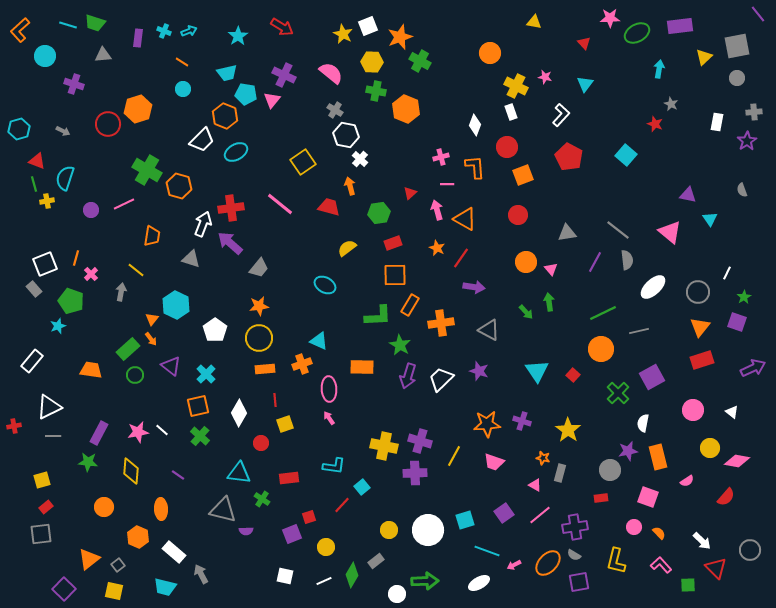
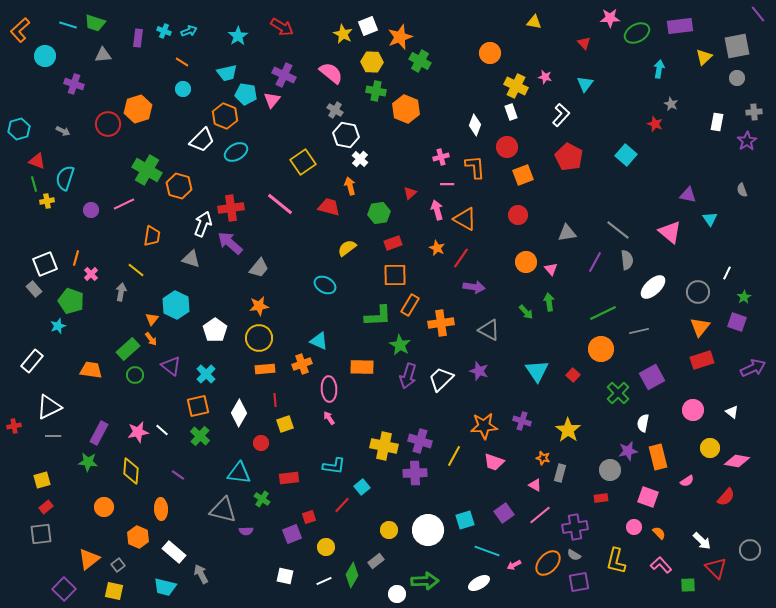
orange star at (487, 424): moved 3 px left, 2 px down
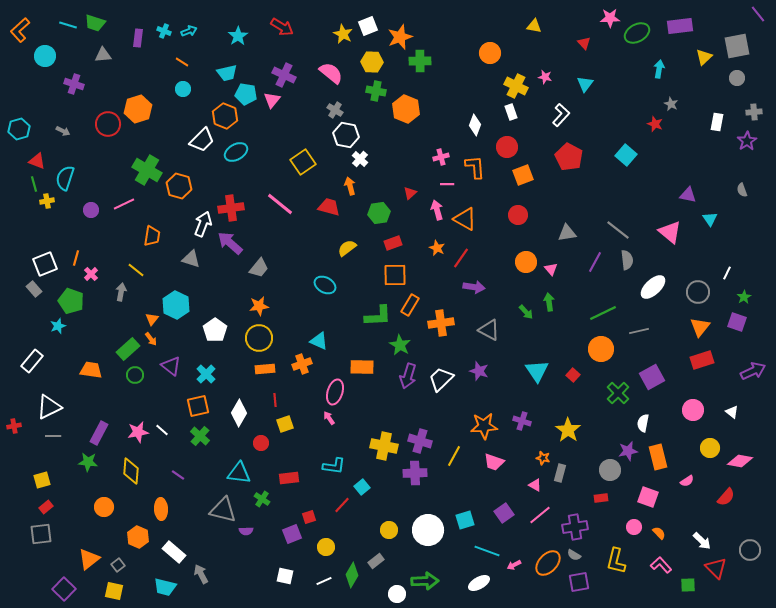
yellow triangle at (534, 22): moved 4 px down
green cross at (420, 61): rotated 30 degrees counterclockwise
purple arrow at (753, 368): moved 3 px down
pink ellipse at (329, 389): moved 6 px right, 3 px down; rotated 20 degrees clockwise
pink diamond at (737, 461): moved 3 px right
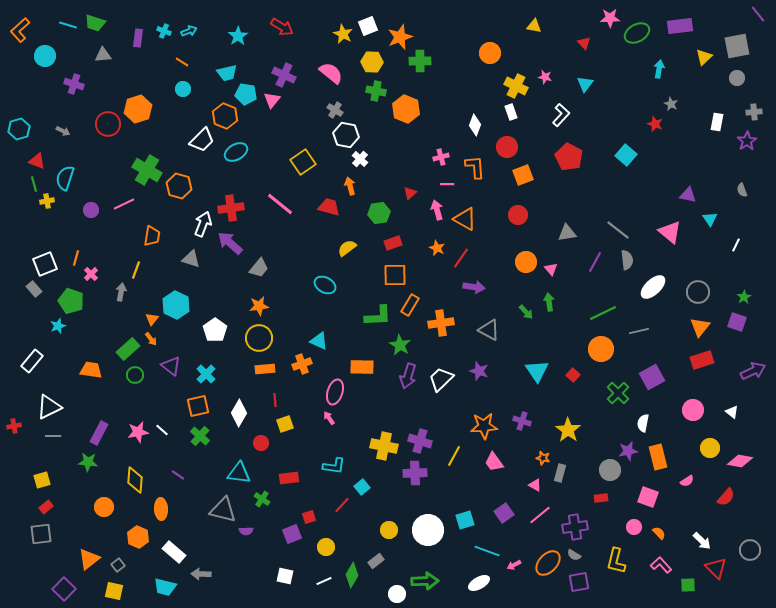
yellow line at (136, 270): rotated 72 degrees clockwise
white line at (727, 273): moved 9 px right, 28 px up
pink trapezoid at (494, 462): rotated 35 degrees clockwise
yellow diamond at (131, 471): moved 4 px right, 9 px down
gray arrow at (201, 574): rotated 60 degrees counterclockwise
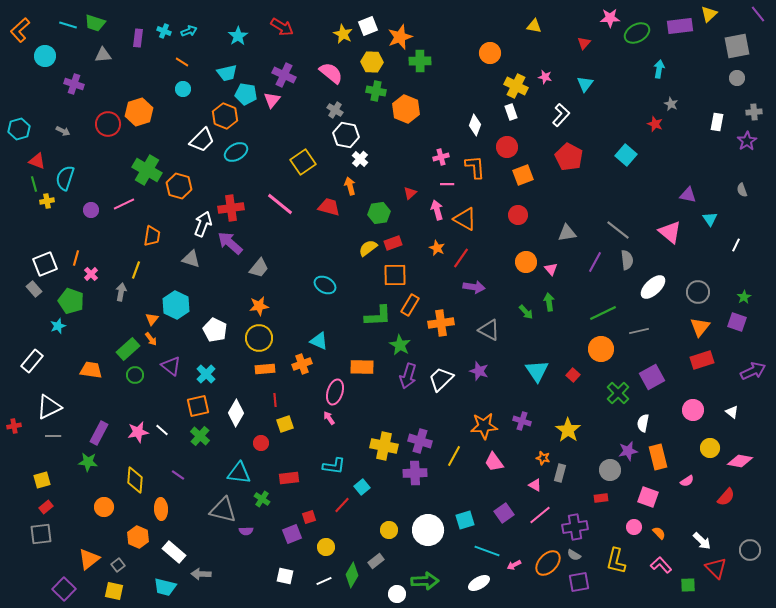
red triangle at (584, 43): rotated 24 degrees clockwise
yellow triangle at (704, 57): moved 5 px right, 43 px up
orange hexagon at (138, 109): moved 1 px right, 3 px down
yellow semicircle at (347, 248): moved 21 px right
white pentagon at (215, 330): rotated 10 degrees counterclockwise
white diamond at (239, 413): moved 3 px left
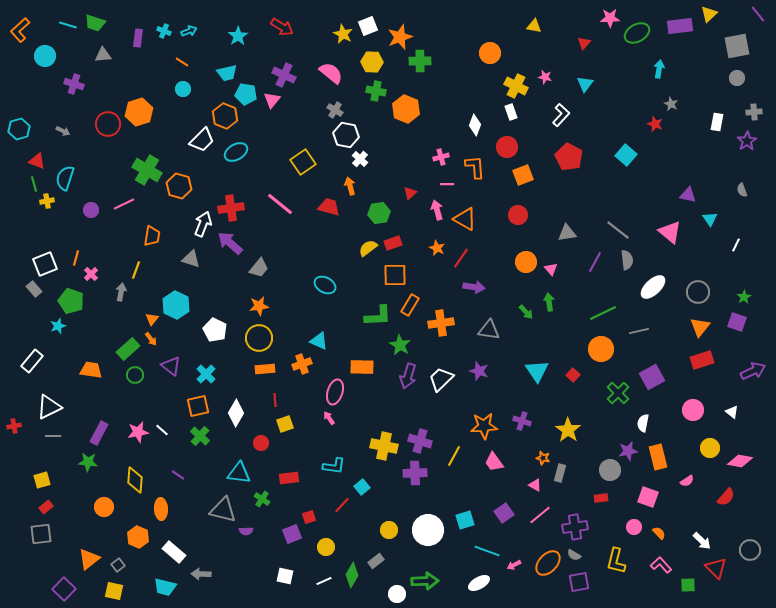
gray triangle at (489, 330): rotated 20 degrees counterclockwise
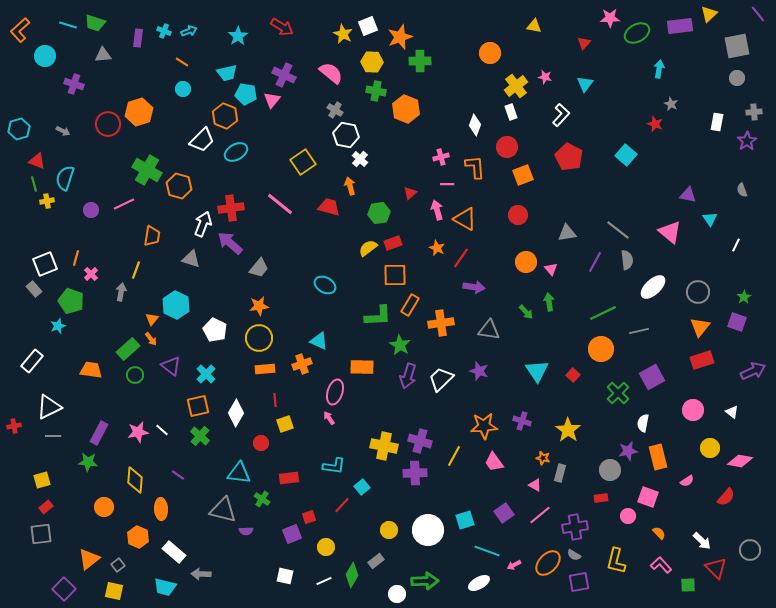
yellow cross at (516, 86): rotated 25 degrees clockwise
pink circle at (634, 527): moved 6 px left, 11 px up
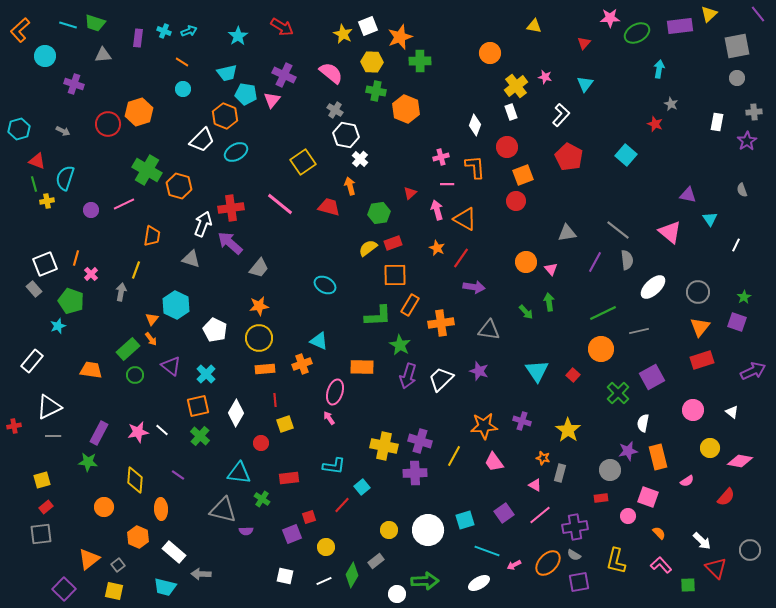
red circle at (518, 215): moved 2 px left, 14 px up
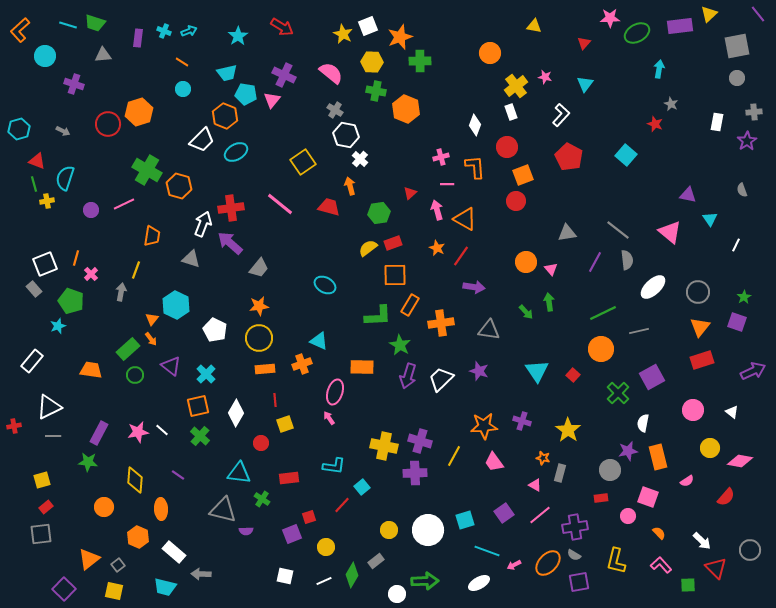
red line at (461, 258): moved 2 px up
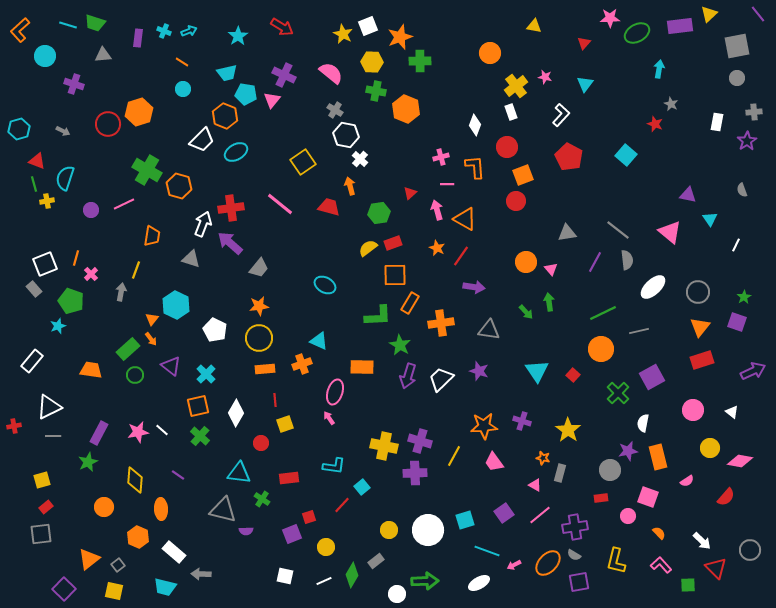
orange rectangle at (410, 305): moved 2 px up
green star at (88, 462): rotated 30 degrees counterclockwise
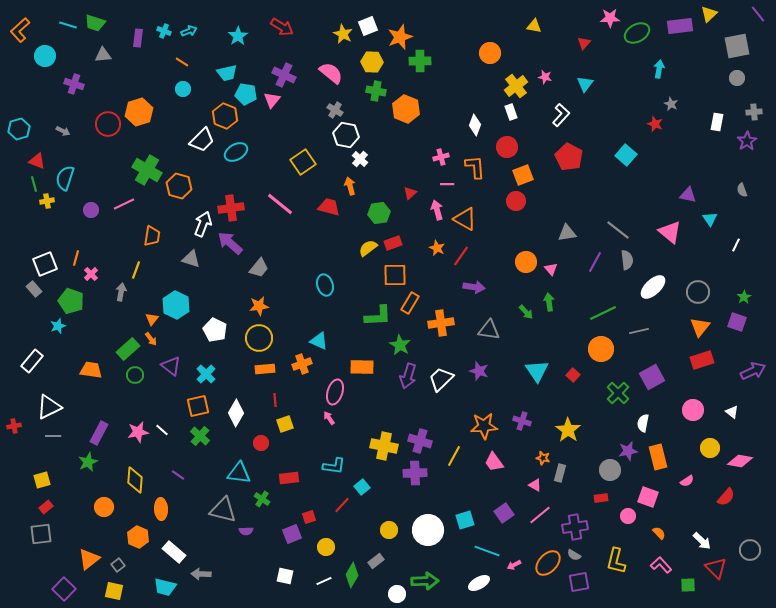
cyan ellipse at (325, 285): rotated 45 degrees clockwise
